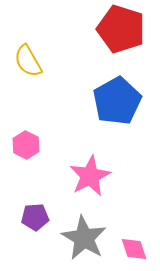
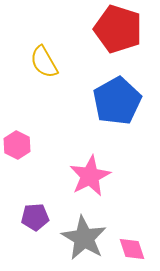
red pentagon: moved 3 px left
yellow semicircle: moved 16 px right, 1 px down
pink hexagon: moved 9 px left
pink diamond: moved 2 px left
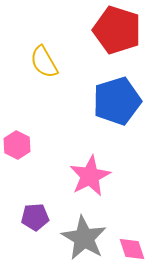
red pentagon: moved 1 px left, 1 px down
blue pentagon: rotated 12 degrees clockwise
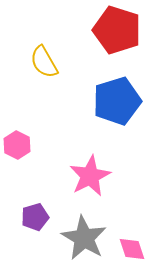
purple pentagon: rotated 12 degrees counterclockwise
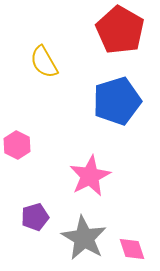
red pentagon: moved 3 px right; rotated 12 degrees clockwise
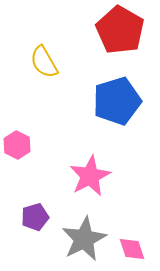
gray star: moved 1 px down; rotated 15 degrees clockwise
